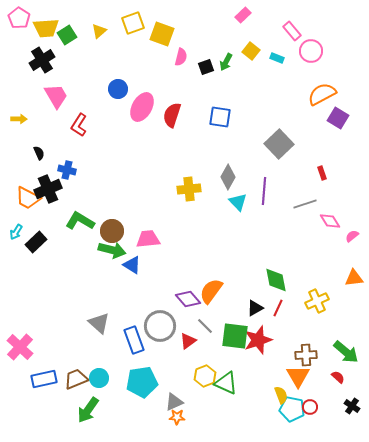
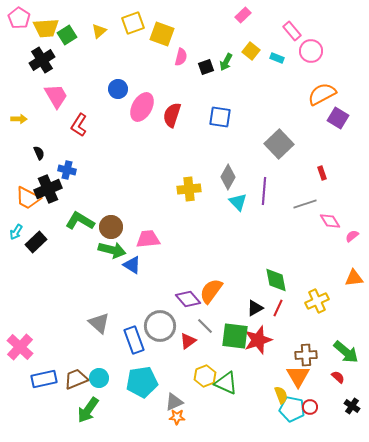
brown circle at (112, 231): moved 1 px left, 4 px up
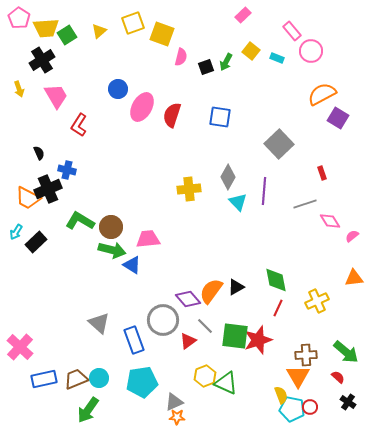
yellow arrow at (19, 119): moved 30 px up; rotated 70 degrees clockwise
black triangle at (255, 308): moved 19 px left, 21 px up
gray circle at (160, 326): moved 3 px right, 6 px up
black cross at (352, 406): moved 4 px left, 4 px up
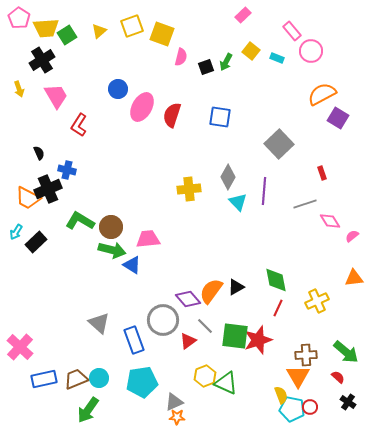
yellow square at (133, 23): moved 1 px left, 3 px down
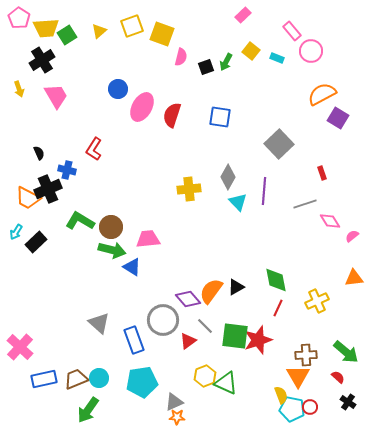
red L-shape at (79, 125): moved 15 px right, 24 px down
blue triangle at (132, 265): moved 2 px down
